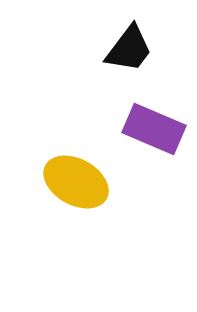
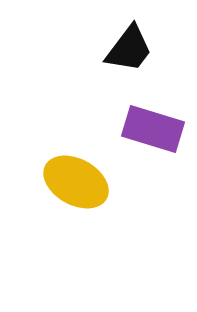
purple rectangle: moved 1 px left; rotated 6 degrees counterclockwise
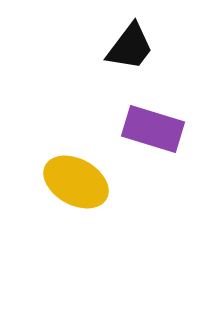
black trapezoid: moved 1 px right, 2 px up
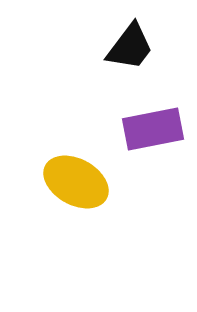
purple rectangle: rotated 28 degrees counterclockwise
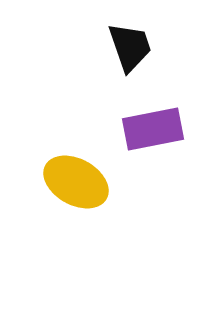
black trapezoid: rotated 56 degrees counterclockwise
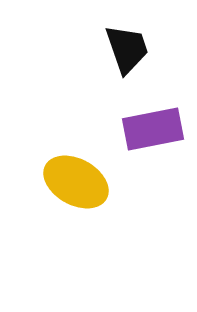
black trapezoid: moved 3 px left, 2 px down
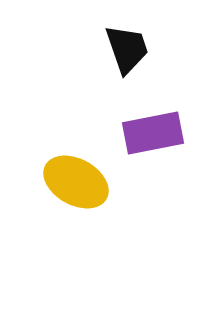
purple rectangle: moved 4 px down
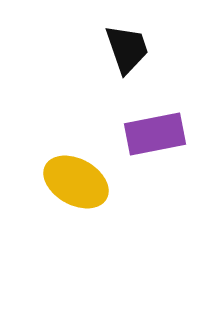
purple rectangle: moved 2 px right, 1 px down
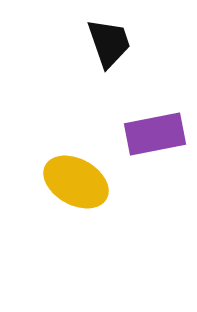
black trapezoid: moved 18 px left, 6 px up
